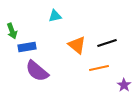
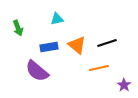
cyan triangle: moved 2 px right, 3 px down
green arrow: moved 6 px right, 3 px up
blue rectangle: moved 22 px right
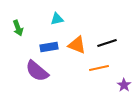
orange triangle: rotated 18 degrees counterclockwise
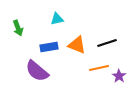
purple star: moved 5 px left, 9 px up
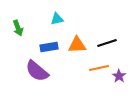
orange triangle: rotated 24 degrees counterclockwise
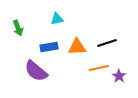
orange triangle: moved 2 px down
purple semicircle: moved 1 px left
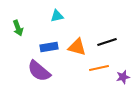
cyan triangle: moved 3 px up
black line: moved 1 px up
orange triangle: rotated 18 degrees clockwise
purple semicircle: moved 3 px right
purple star: moved 4 px right, 1 px down; rotated 24 degrees clockwise
